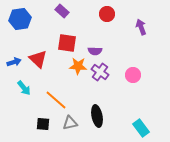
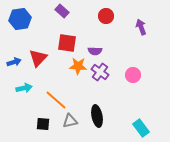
red circle: moved 1 px left, 2 px down
red triangle: moved 1 px up; rotated 30 degrees clockwise
cyan arrow: rotated 63 degrees counterclockwise
gray triangle: moved 2 px up
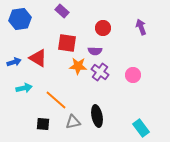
red circle: moved 3 px left, 12 px down
red triangle: rotated 42 degrees counterclockwise
gray triangle: moved 3 px right, 1 px down
